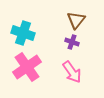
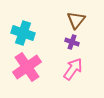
pink arrow: moved 1 px right, 3 px up; rotated 110 degrees counterclockwise
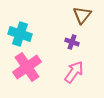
brown triangle: moved 6 px right, 5 px up
cyan cross: moved 3 px left, 1 px down
pink arrow: moved 1 px right, 3 px down
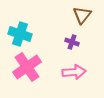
pink arrow: rotated 50 degrees clockwise
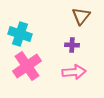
brown triangle: moved 1 px left, 1 px down
purple cross: moved 3 px down; rotated 16 degrees counterclockwise
pink cross: moved 1 px up
